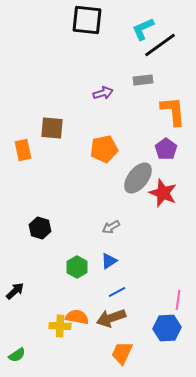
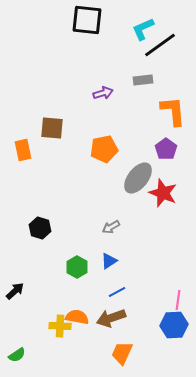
blue hexagon: moved 7 px right, 3 px up
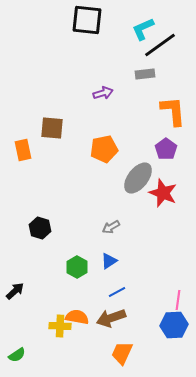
gray rectangle: moved 2 px right, 6 px up
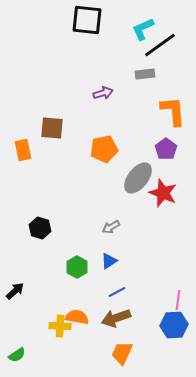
brown arrow: moved 5 px right
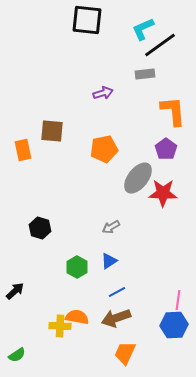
brown square: moved 3 px down
red star: rotated 20 degrees counterclockwise
orange trapezoid: moved 3 px right
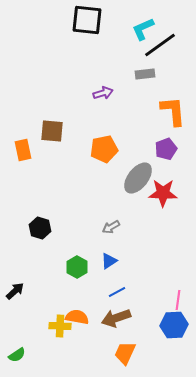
purple pentagon: rotated 15 degrees clockwise
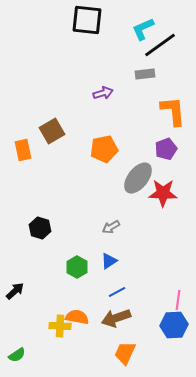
brown square: rotated 35 degrees counterclockwise
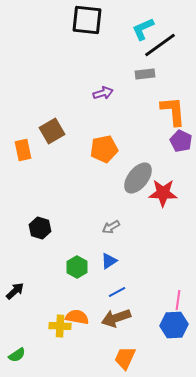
purple pentagon: moved 15 px right, 8 px up; rotated 25 degrees counterclockwise
orange trapezoid: moved 5 px down
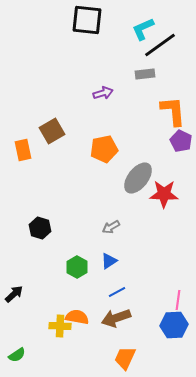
red star: moved 1 px right, 1 px down
black arrow: moved 1 px left, 3 px down
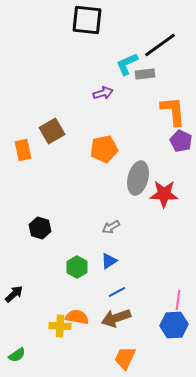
cyan L-shape: moved 16 px left, 35 px down
gray ellipse: rotated 24 degrees counterclockwise
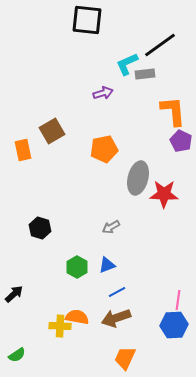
blue triangle: moved 2 px left, 4 px down; rotated 12 degrees clockwise
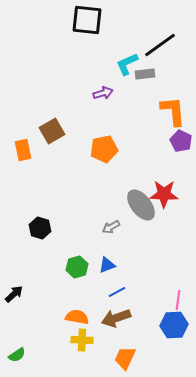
gray ellipse: moved 3 px right, 27 px down; rotated 52 degrees counterclockwise
green hexagon: rotated 15 degrees clockwise
yellow cross: moved 22 px right, 14 px down
